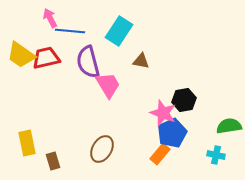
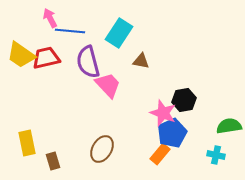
cyan rectangle: moved 2 px down
pink trapezoid: rotated 12 degrees counterclockwise
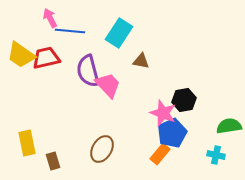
purple semicircle: moved 9 px down
